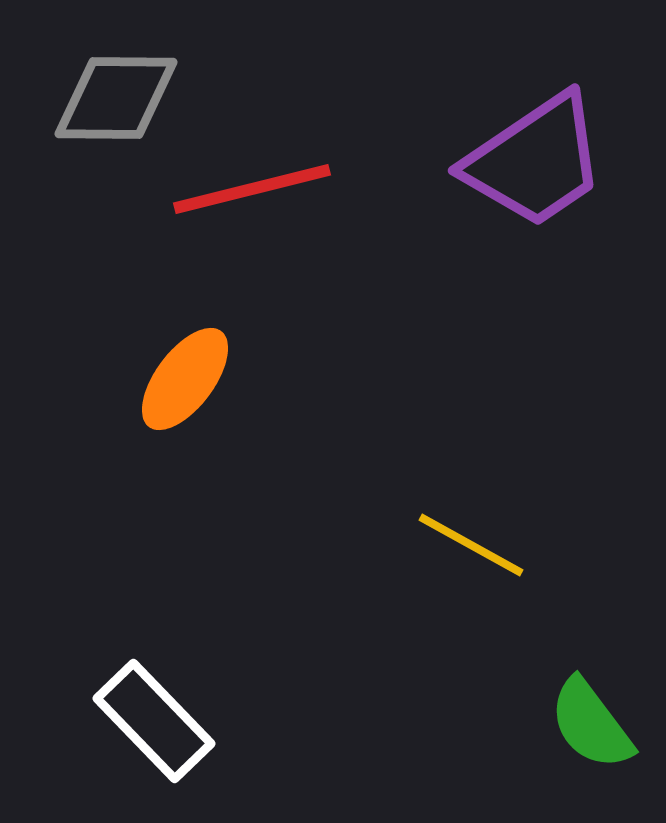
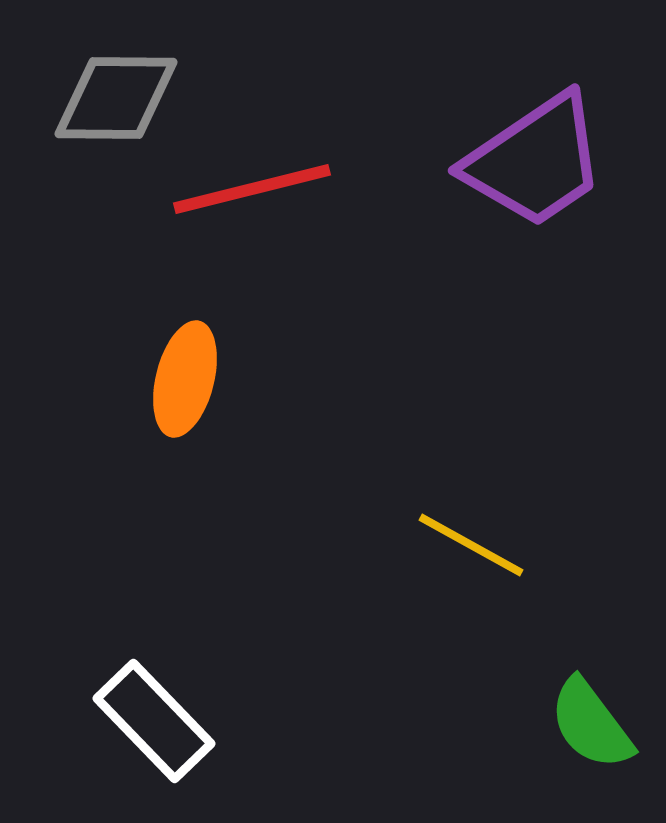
orange ellipse: rotated 23 degrees counterclockwise
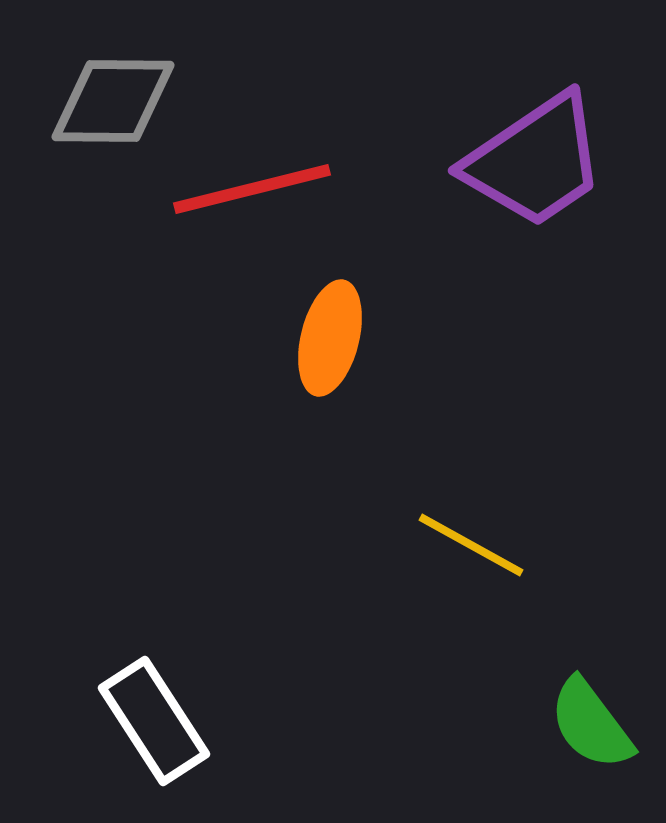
gray diamond: moved 3 px left, 3 px down
orange ellipse: moved 145 px right, 41 px up
white rectangle: rotated 11 degrees clockwise
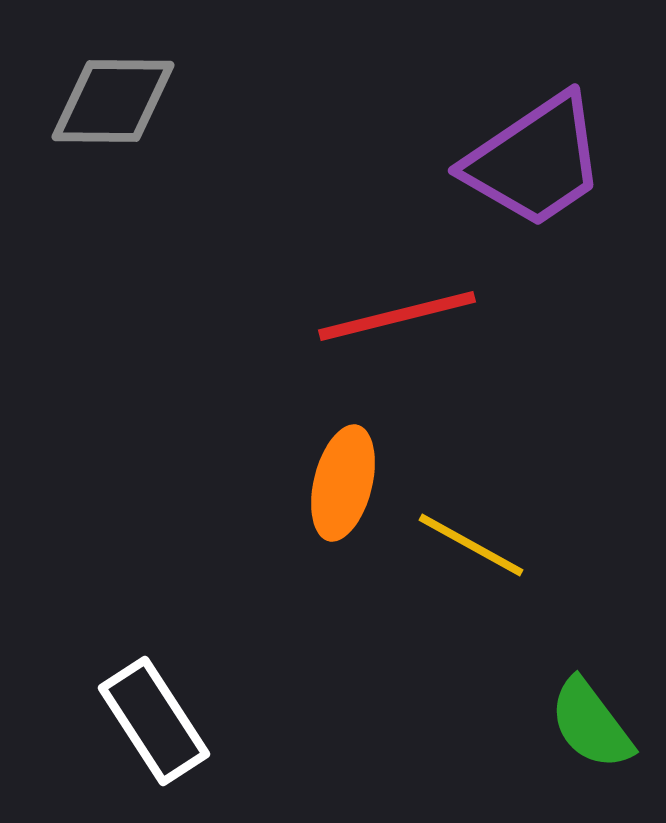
red line: moved 145 px right, 127 px down
orange ellipse: moved 13 px right, 145 px down
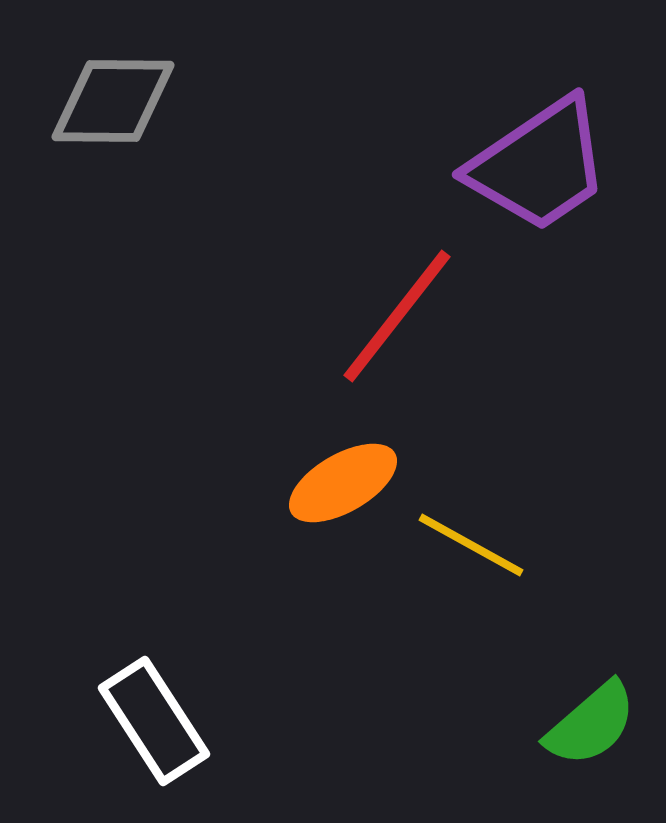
purple trapezoid: moved 4 px right, 4 px down
red line: rotated 38 degrees counterclockwise
orange ellipse: rotated 46 degrees clockwise
green semicircle: rotated 94 degrees counterclockwise
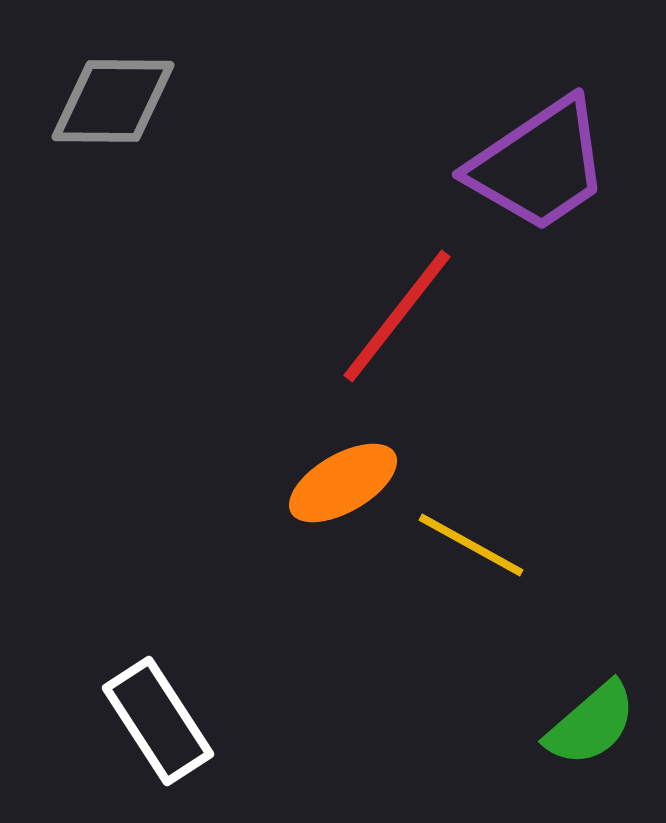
white rectangle: moved 4 px right
